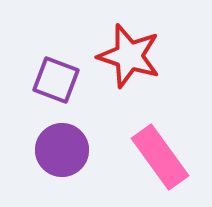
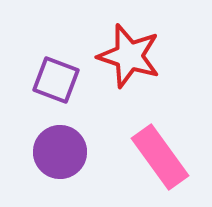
purple circle: moved 2 px left, 2 px down
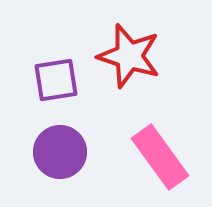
purple square: rotated 30 degrees counterclockwise
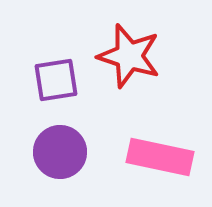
pink rectangle: rotated 42 degrees counterclockwise
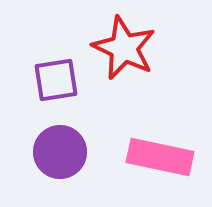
red star: moved 5 px left, 8 px up; rotated 8 degrees clockwise
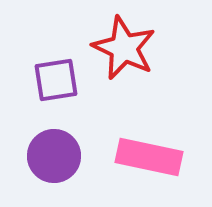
purple circle: moved 6 px left, 4 px down
pink rectangle: moved 11 px left
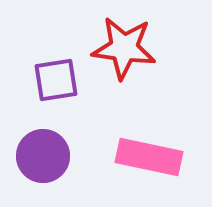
red star: rotated 18 degrees counterclockwise
purple circle: moved 11 px left
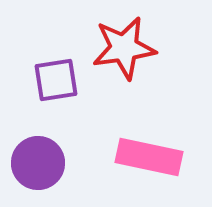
red star: rotated 16 degrees counterclockwise
purple circle: moved 5 px left, 7 px down
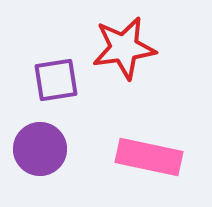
purple circle: moved 2 px right, 14 px up
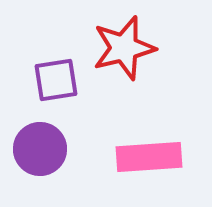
red star: rotated 6 degrees counterclockwise
pink rectangle: rotated 16 degrees counterclockwise
